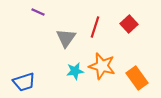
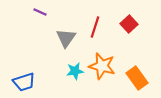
purple line: moved 2 px right
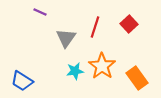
orange star: rotated 20 degrees clockwise
blue trapezoid: moved 2 px left, 1 px up; rotated 50 degrees clockwise
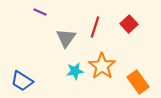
orange rectangle: moved 1 px right, 4 px down
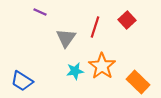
red square: moved 2 px left, 4 px up
orange rectangle: rotated 10 degrees counterclockwise
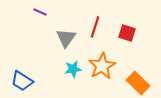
red square: moved 13 px down; rotated 30 degrees counterclockwise
orange star: rotated 8 degrees clockwise
cyan star: moved 2 px left, 2 px up
orange rectangle: moved 1 px down
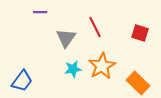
purple line: rotated 24 degrees counterclockwise
red line: rotated 45 degrees counterclockwise
red square: moved 13 px right
blue trapezoid: rotated 85 degrees counterclockwise
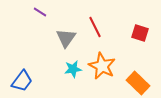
purple line: rotated 32 degrees clockwise
orange star: rotated 16 degrees counterclockwise
